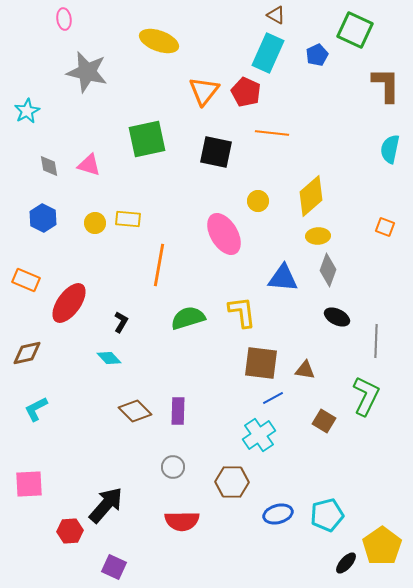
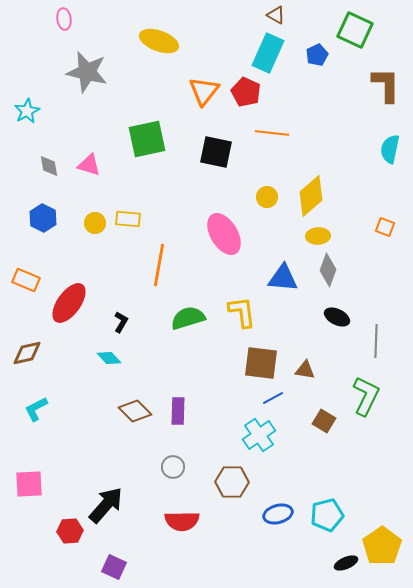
yellow circle at (258, 201): moved 9 px right, 4 px up
black ellipse at (346, 563): rotated 25 degrees clockwise
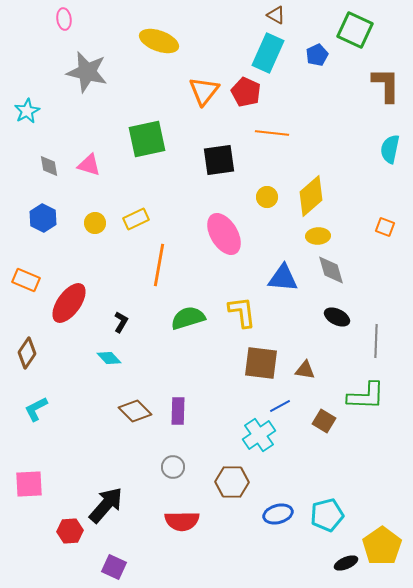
black square at (216, 152): moved 3 px right, 8 px down; rotated 20 degrees counterclockwise
yellow rectangle at (128, 219): moved 8 px right; rotated 30 degrees counterclockwise
gray diamond at (328, 270): moved 3 px right; rotated 36 degrees counterclockwise
brown diamond at (27, 353): rotated 44 degrees counterclockwise
green L-shape at (366, 396): rotated 66 degrees clockwise
blue line at (273, 398): moved 7 px right, 8 px down
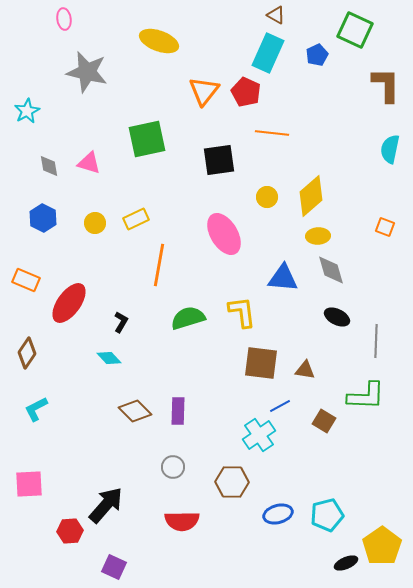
pink triangle at (89, 165): moved 2 px up
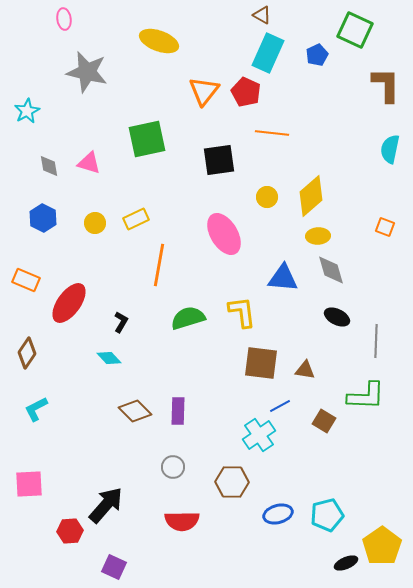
brown triangle at (276, 15): moved 14 px left
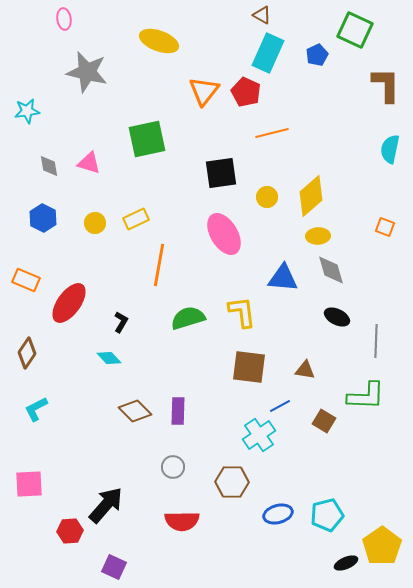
cyan star at (27, 111): rotated 20 degrees clockwise
orange line at (272, 133): rotated 20 degrees counterclockwise
black square at (219, 160): moved 2 px right, 13 px down
brown square at (261, 363): moved 12 px left, 4 px down
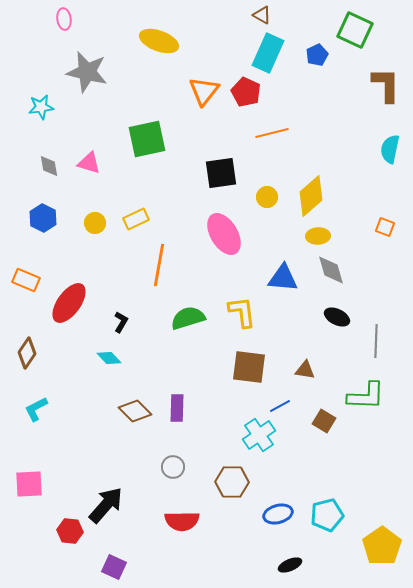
cyan star at (27, 111): moved 14 px right, 4 px up
purple rectangle at (178, 411): moved 1 px left, 3 px up
red hexagon at (70, 531): rotated 10 degrees clockwise
black ellipse at (346, 563): moved 56 px left, 2 px down
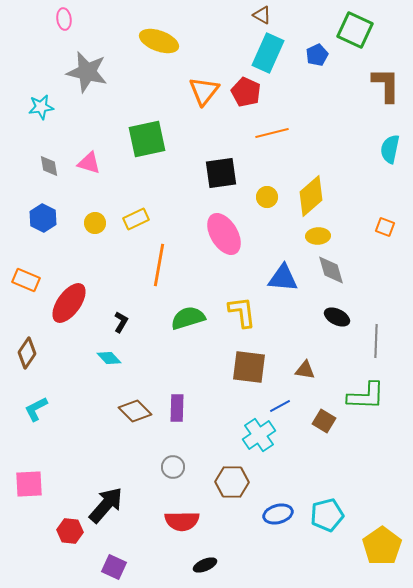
black ellipse at (290, 565): moved 85 px left
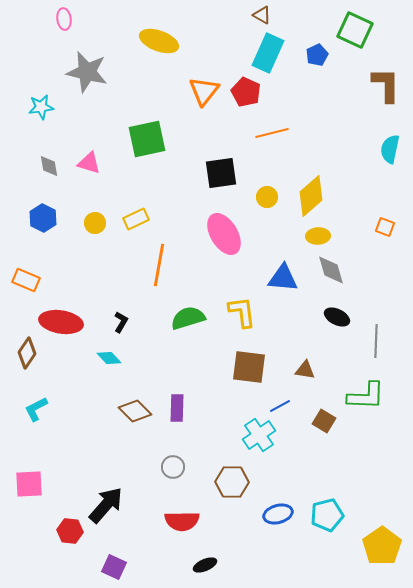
red ellipse at (69, 303): moved 8 px left, 19 px down; rotated 63 degrees clockwise
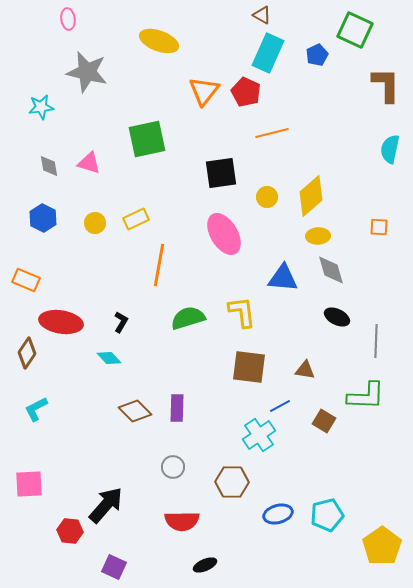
pink ellipse at (64, 19): moved 4 px right
orange square at (385, 227): moved 6 px left; rotated 18 degrees counterclockwise
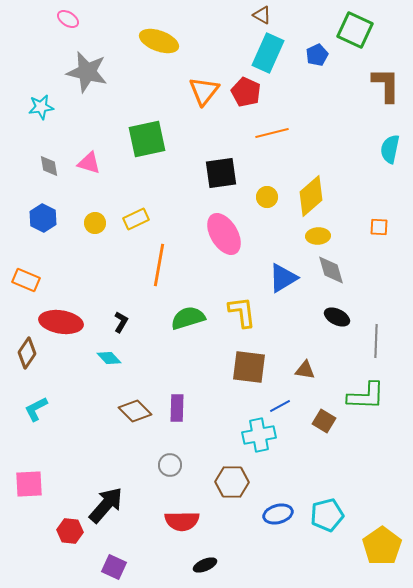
pink ellipse at (68, 19): rotated 50 degrees counterclockwise
blue triangle at (283, 278): rotated 36 degrees counterclockwise
cyan cross at (259, 435): rotated 24 degrees clockwise
gray circle at (173, 467): moved 3 px left, 2 px up
